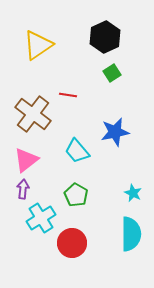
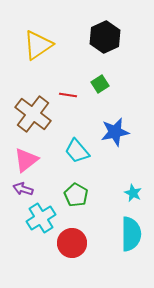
green square: moved 12 px left, 11 px down
purple arrow: rotated 78 degrees counterclockwise
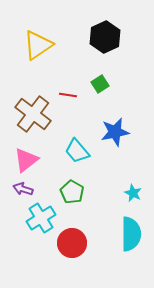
green pentagon: moved 4 px left, 3 px up
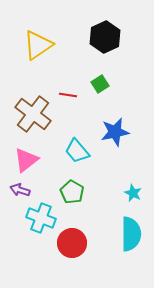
purple arrow: moved 3 px left, 1 px down
cyan cross: rotated 36 degrees counterclockwise
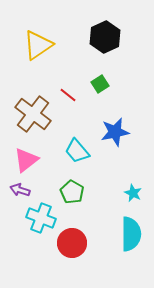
red line: rotated 30 degrees clockwise
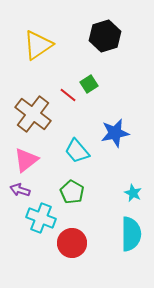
black hexagon: moved 1 px up; rotated 8 degrees clockwise
green square: moved 11 px left
blue star: moved 1 px down
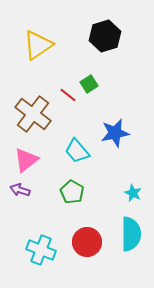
cyan cross: moved 32 px down
red circle: moved 15 px right, 1 px up
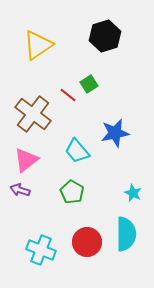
cyan semicircle: moved 5 px left
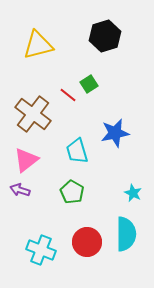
yellow triangle: rotated 20 degrees clockwise
cyan trapezoid: rotated 24 degrees clockwise
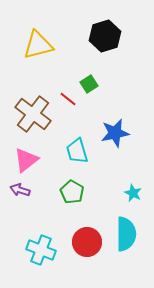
red line: moved 4 px down
